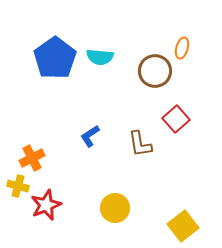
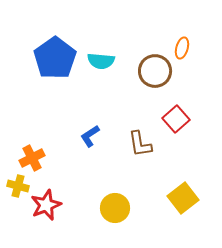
cyan semicircle: moved 1 px right, 4 px down
yellow square: moved 28 px up
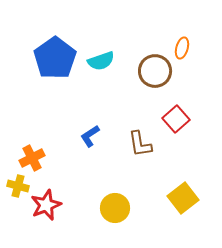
cyan semicircle: rotated 24 degrees counterclockwise
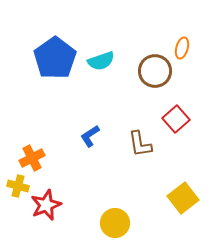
yellow circle: moved 15 px down
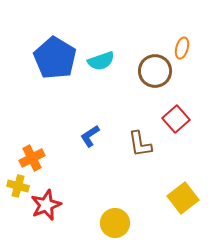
blue pentagon: rotated 6 degrees counterclockwise
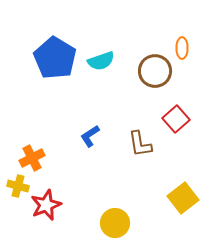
orange ellipse: rotated 15 degrees counterclockwise
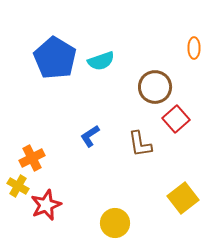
orange ellipse: moved 12 px right
brown circle: moved 16 px down
yellow cross: rotated 15 degrees clockwise
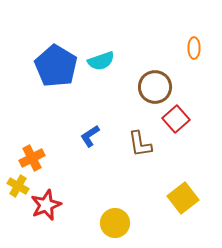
blue pentagon: moved 1 px right, 8 px down
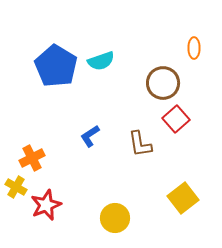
brown circle: moved 8 px right, 4 px up
yellow cross: moved 2 px left, 1 px down
yellow circle: moved 5 px up
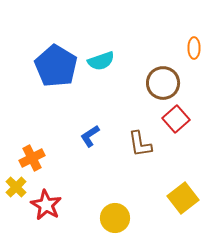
yellow cross: rotated 15 degrees clockwise
red star: rotated 20 degrees counterclockwise
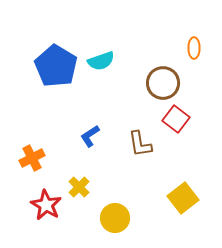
red square: rotated 12 degrees counterclockwise
yellow cross: moved 63 px right
